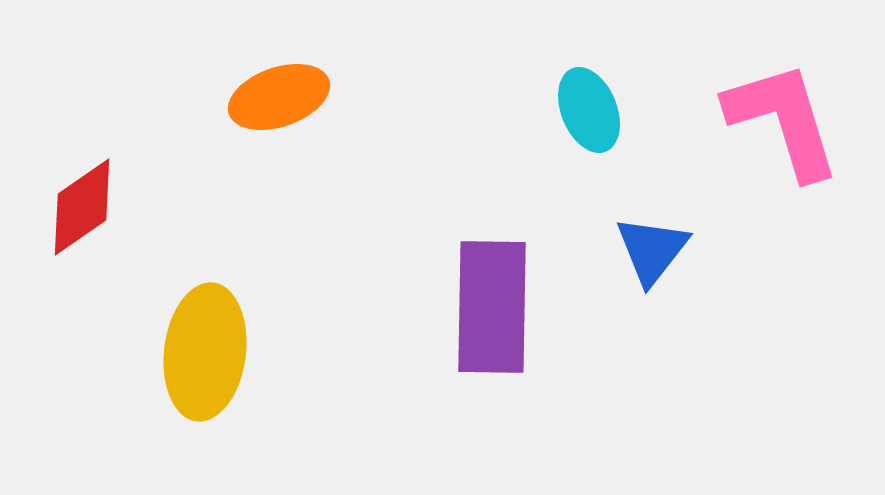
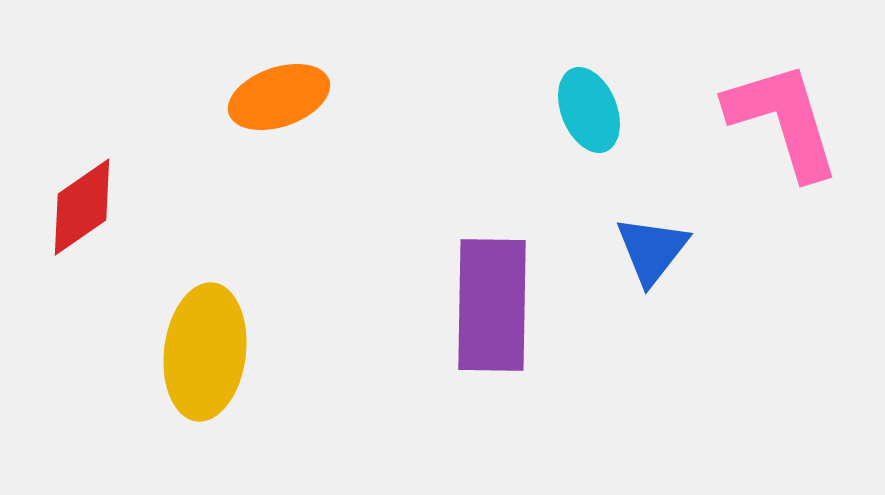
purple rectangle: moved 2 px up
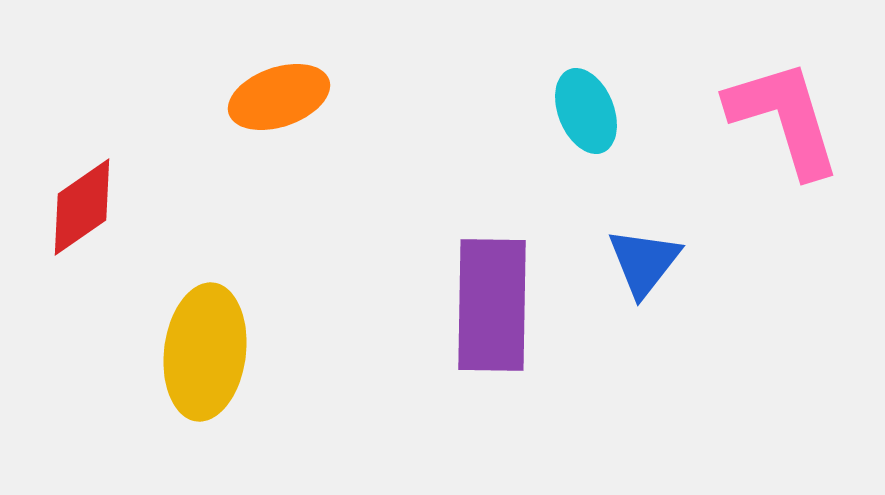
cyan ellipse: moved 3 px left, 1 px down
pink L-shape: moved 1 px right, 2 px up
blue triangle: moved 8 px left, 12 px down
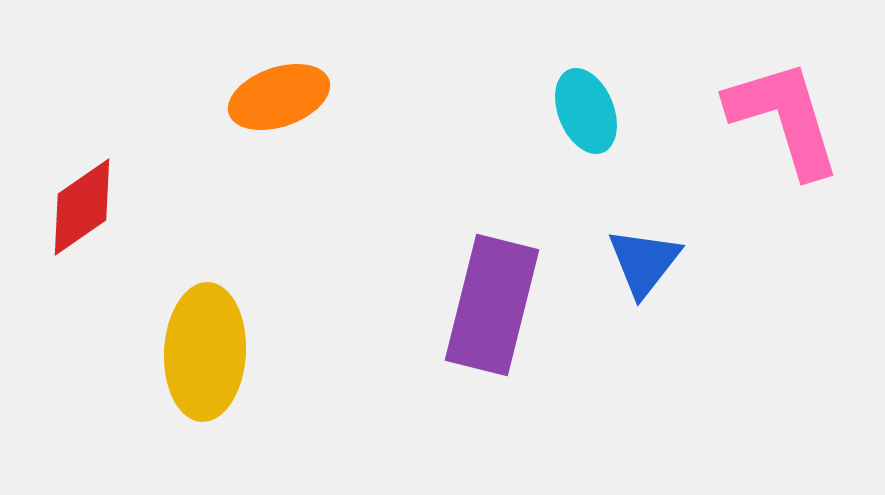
purple rectangle: rotated 13 degrees clockwise
yellow ellipse: rotated 4 degrees counterclockwise
